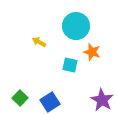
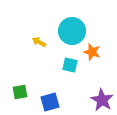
cyan circle: moved 4 px left, 5 px down
green square: moved 6 px up; rotated 35 degrees clockwise
blue square: rotated 18 degrees clockwise
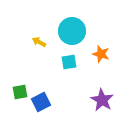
orange star: moved 9 px right, 2 px down
cyan square: moved 1 px left, 3 px up; rotated 21 degrees counterclockwise
blue square: moved 9 px left; rotated 12 degrees counterclockwise
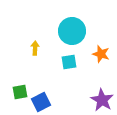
yellow arrow: moved 4 px left, 6 px down; rotated 64 degrees clockwise
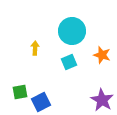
orange star: moved 1 px right, 1 px down
cyan square: rotated 14 degrees counterclockwise
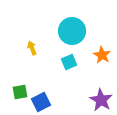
yellow arrow: moved 3 px left; rotated 24 degrees counterclockwise
orange star: rotated 12 degrees clockwise
purple star: moved 1 px left
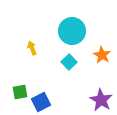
cyan square: rotated 21 degrees counterclockwise
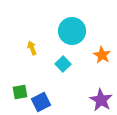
cyan square: moved 6 px left, 2 px down
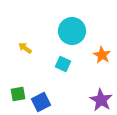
yellow arrow: moved 7 px left; rotated 32 degrees counterclockwise
cyan square: rotated 21 degrees counterclockwise
green square: moved 2 px left, 2 px down
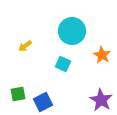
yellow arrow: moved 2 px up; rotated 72 degrees counterclockwise
blue square: moved 2 px right
